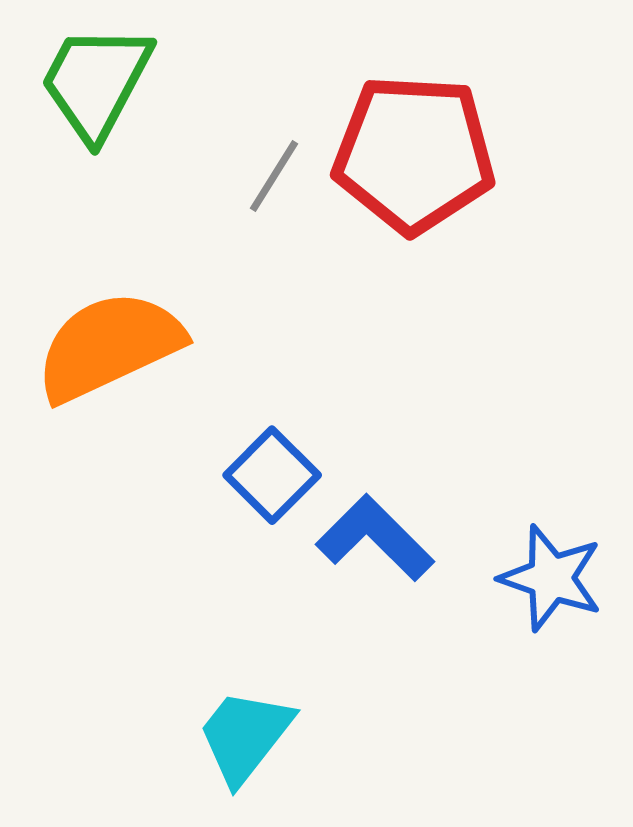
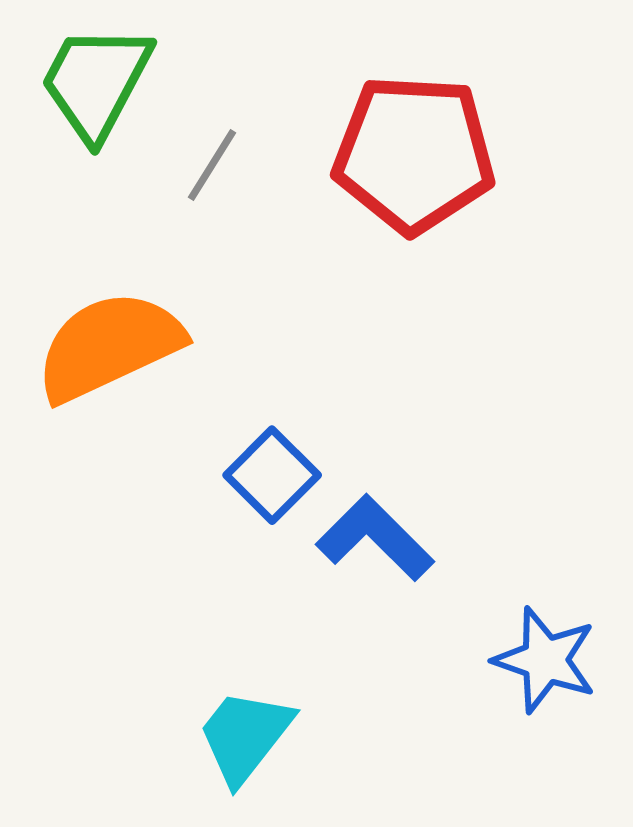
gray line: moved 62 px left, 11 px up
blue star: moved 6 px left, 82 px down
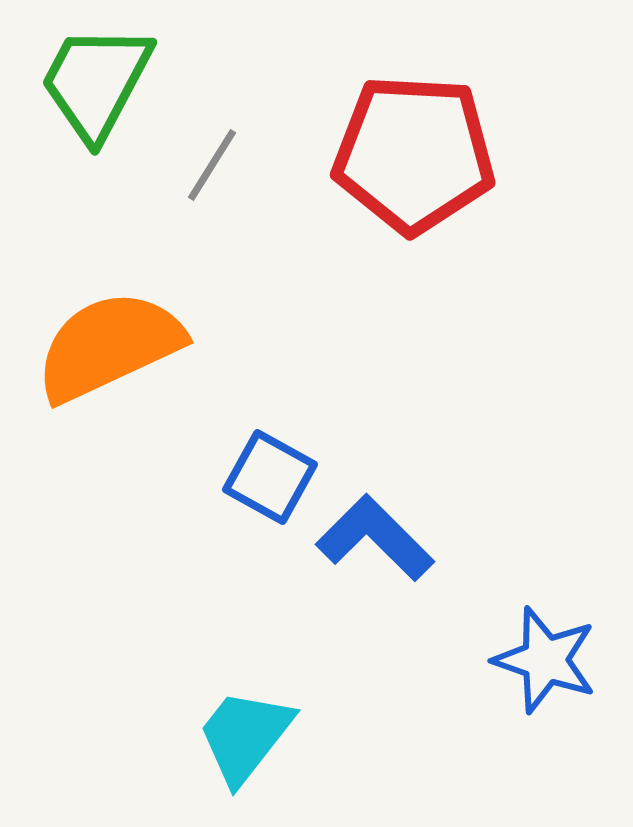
blue square: moved 2 px left, 2 px down; rotated 16 degrees counterclockwise
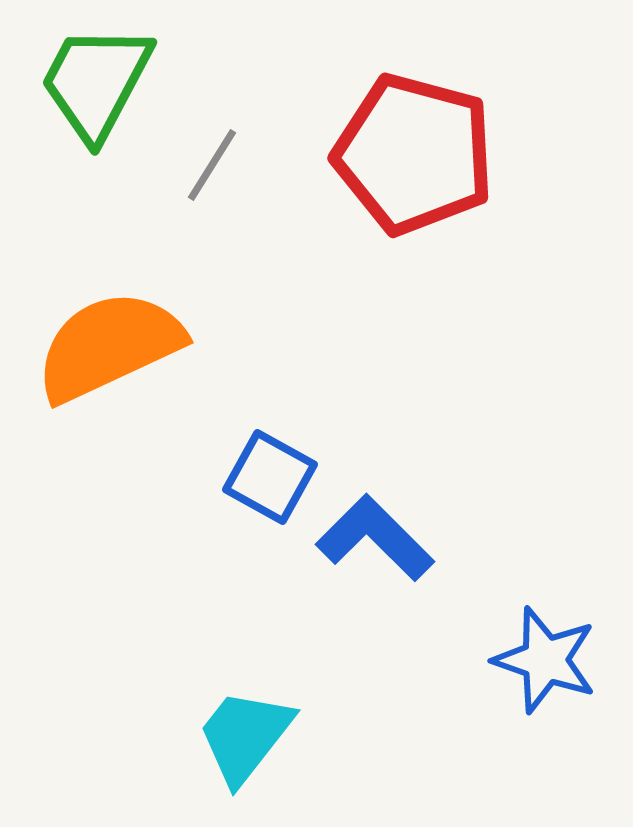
red pentagon: rotated 12 degrees clockwise
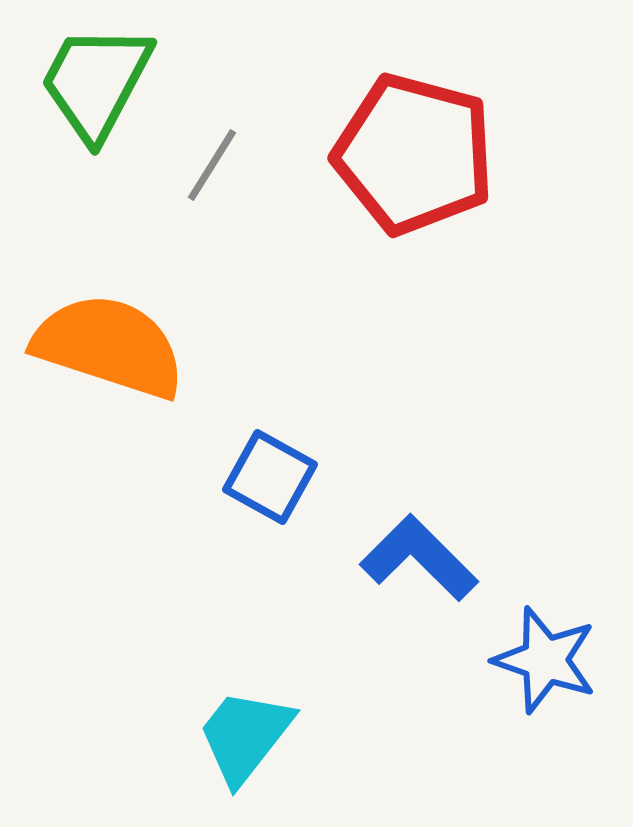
orange semicircle: rotated 43 degrees clockwise
blue L-shape: moved 44 px right, 20 px down
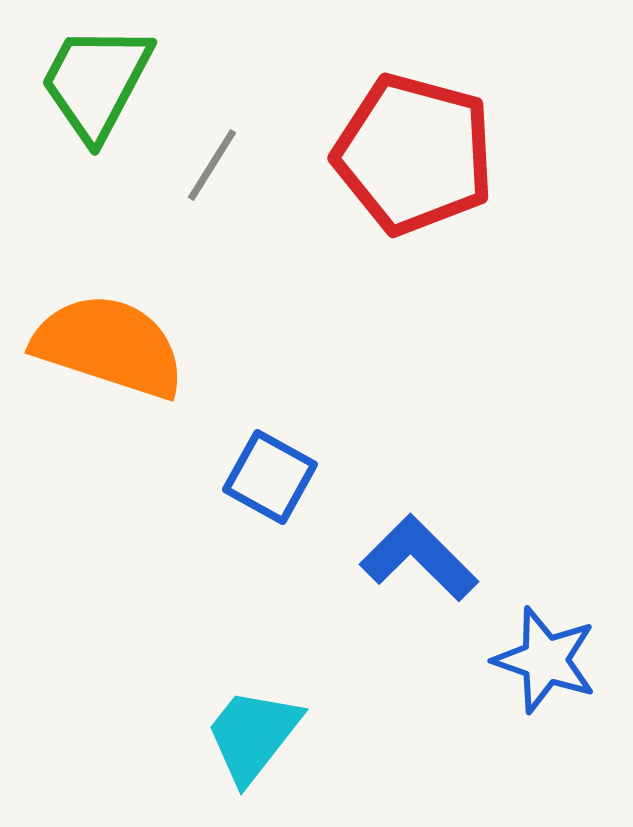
cyan trapezoid: moved 8 px right, 1 px up
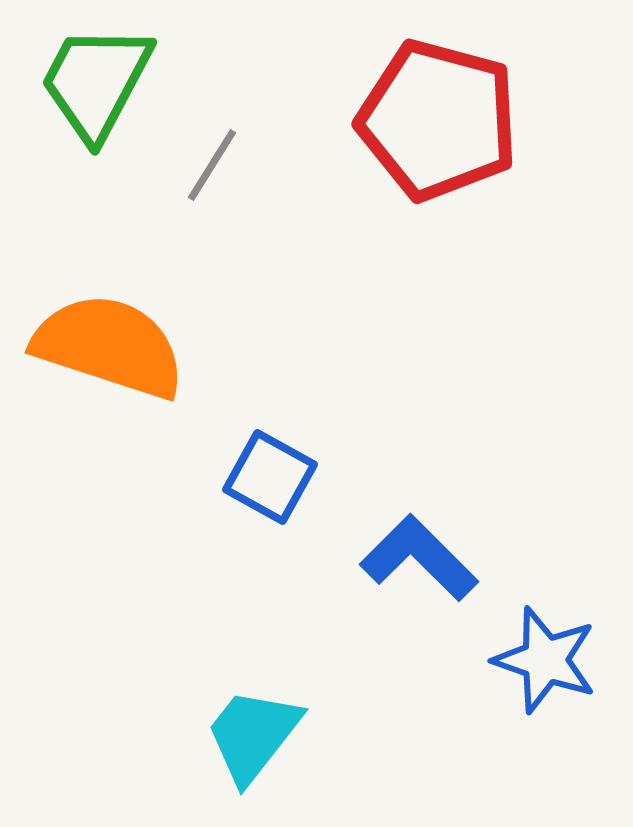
red pentagon: moved 24 px right, 34 px up
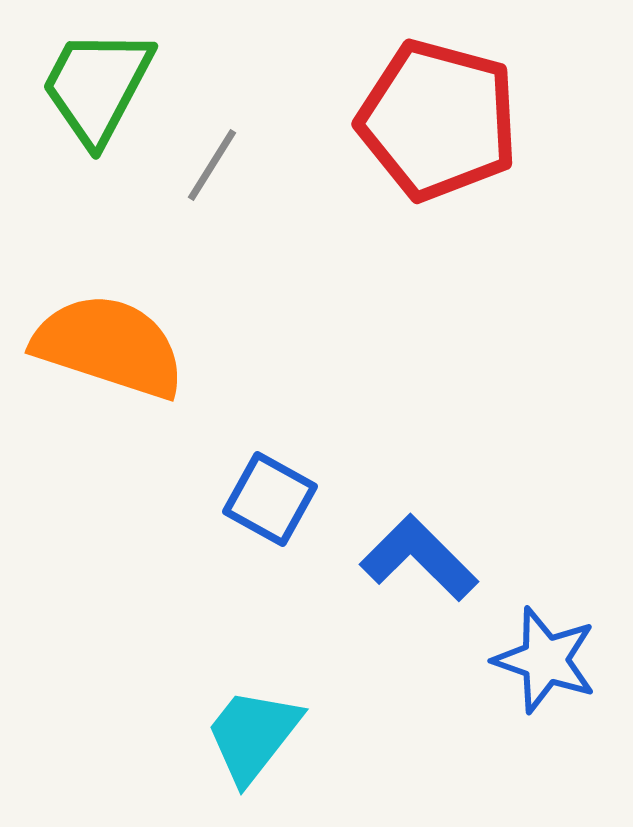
green trapezoid: moved 1 px right, 4 px down
blue square: moved 22 px down
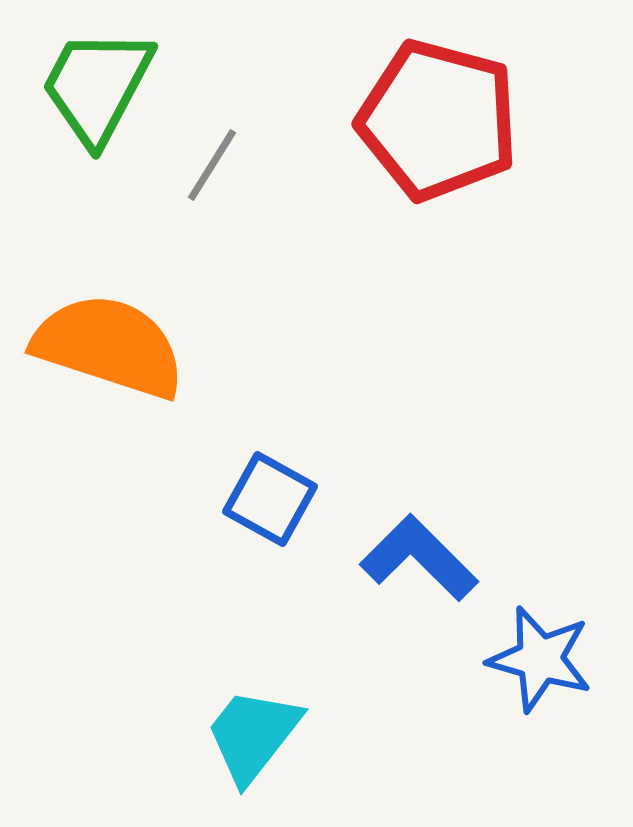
blue star: moved 5 px left, 1 px up; rotated 3 degrees counterclockwise
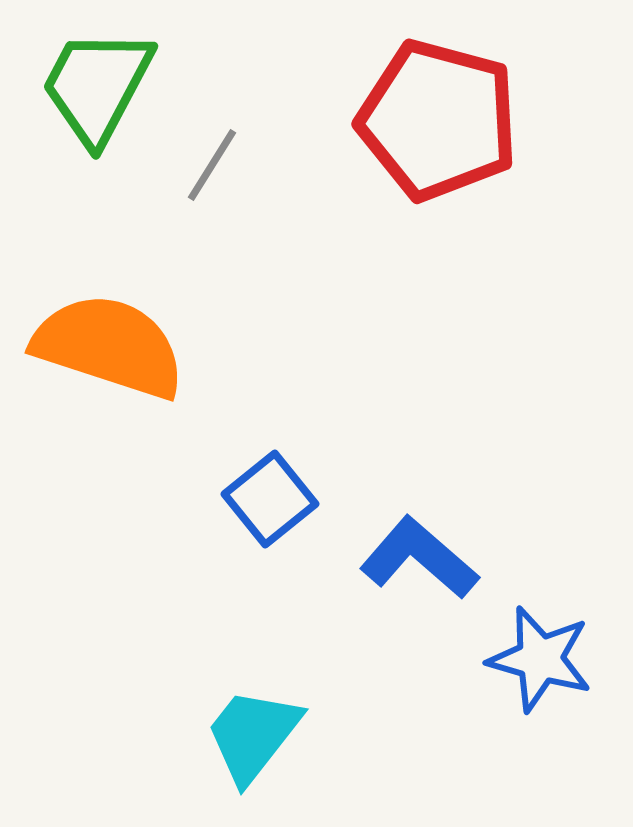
blue square: rotated 22 degrees clockwise
blue L-shape: rotated 4 degrees counterclockwise
